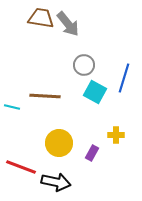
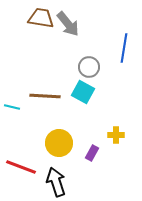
gray circle: moved 5 px right, 2 px down
blue line: moved 30 px up; rotated 8 degrees counterclockwise
cyan square: moved 12 px left
black arrow: rotated 120 degrees counterclockwise
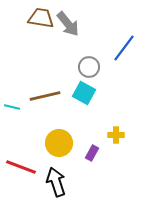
blue line: rotated 28 degrees clockwise
cyan square: moved 1 px right, 1 px down
brown line: rotated 16 degrees counterclockwise
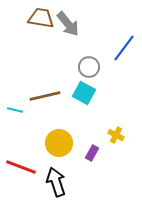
cyan line: moved 3 px right, 3 px down
yellow cross: rotated 28 degrees clockwise
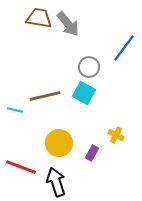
brown trapezoid: moved 2 px left
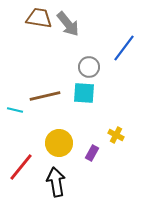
cyan square: rotated 25 degrees counterclockwise
red line: rotated 72 degrees counterclockwise
black arrow: rotated 8 degrees clockwise
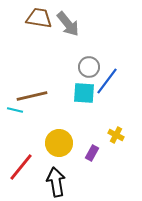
blue line: moved 17 px left, 33 px down
brown line: moved 13 px left
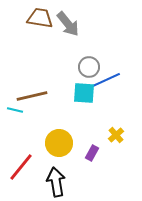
brown trapezoid: moved 1 px right
blue line: moved 1 px left, 1 px up; rotated 28 degrees clockwise
yellow cross: rotated 21 degrees clockwise
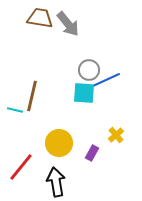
gray circle: moved 3 px down
brown line: rotated 64 degrees counterclockwise
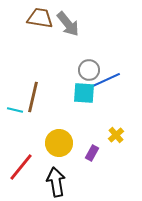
brown line: moved 1 px right, 1 px down
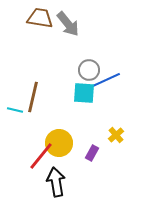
red line: moved 20 px right, 11 px up
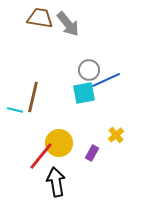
cyan square: rotated 15 degrees counterclockwise
